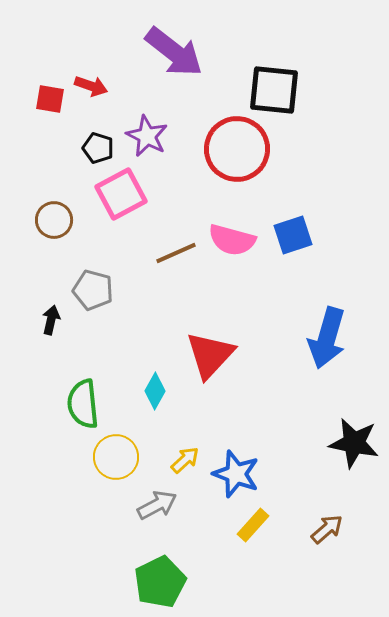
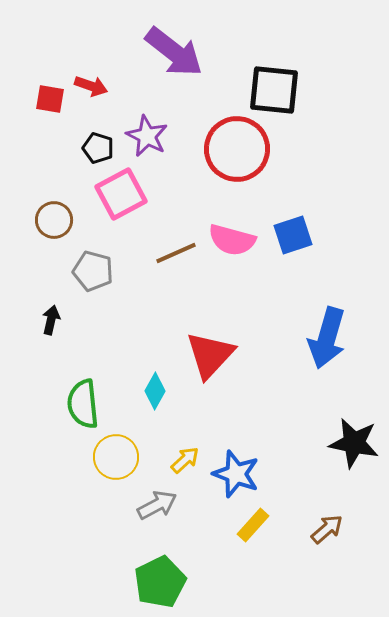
gray pentagon: moved 19 px up
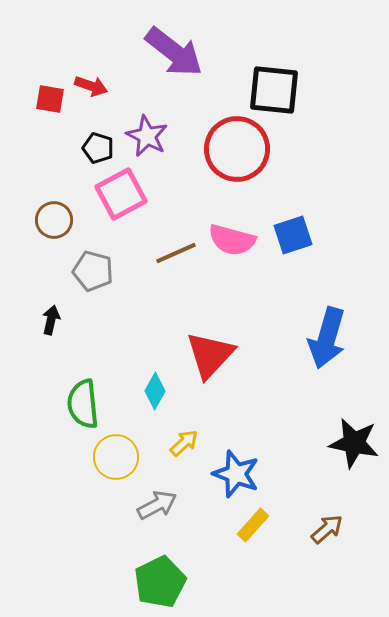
yellow arrow: moved 1 px left, 17 px up
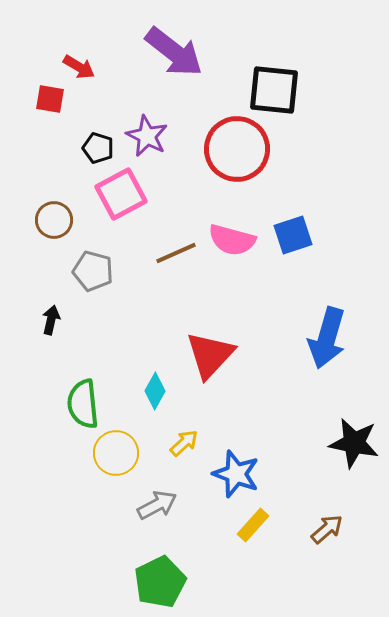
red arrow: moved 12 px left, 19 px up; rotated 12 degrees clockwise
yellow circle: moved 4 px up
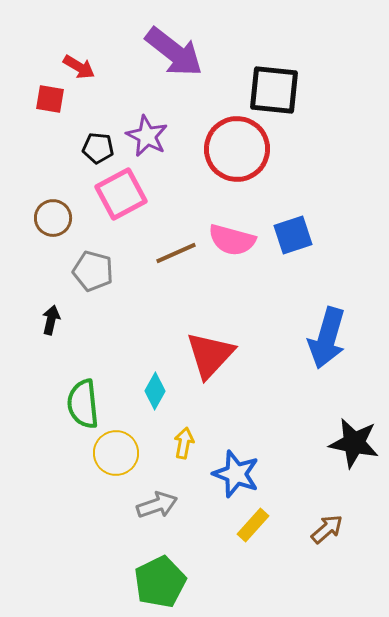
black pentagon: rotated 12 degrees counterclockwise
brown circle: moved 1 px left, 2 px up
yellow arrow: rotated 36 degrees counterclockwise
gray arrow: rotated 9 degrees clockwise
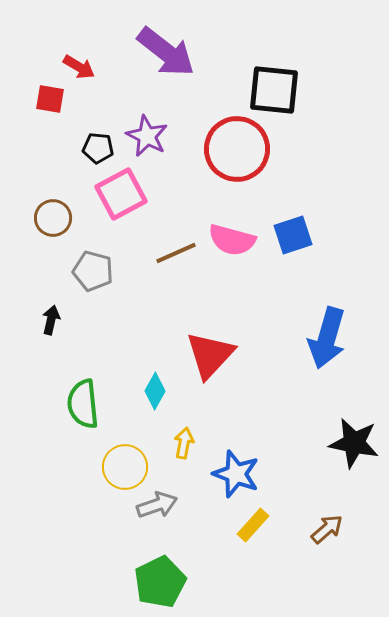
purple arrow: moved 8 px left
yellow circle: moved 9 px right, 14 px down
